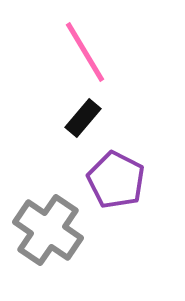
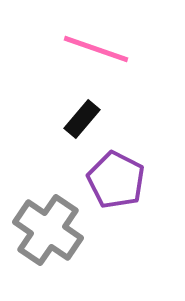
pink line: moved 11 px right, 3 px up; rotated 40 degrees counterclockwise
black rectangle: moved 1 px left, 1 px down
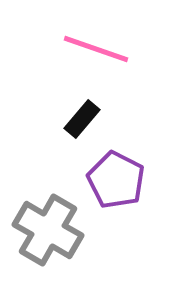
gray cross: rotated 4 degrees counterclockwise
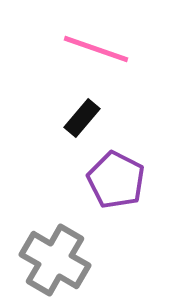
black rectangle: moved 1 px up
gray cross: moved 7 px right, 30 px down
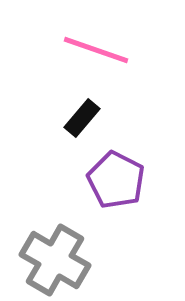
pink line: moved 1 px down
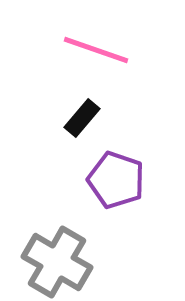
purple pentagon: rotated 8 degrees counterclockwise
gray cross: moved 2 px right, 2 px down
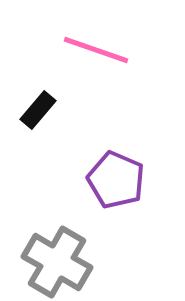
black rectangle: moved 44 px left, 8 px up
purple pentagon: rotated 4 degrees clockwise
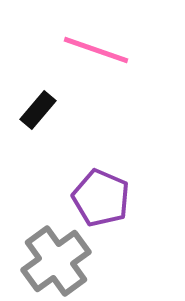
purple pentagon: moved 15 px left, 18 px down
gray cross: moved 1 px left, 1 px up; rotated 24 degrees clockwise
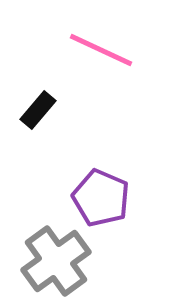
pink line: moved 5 px right; rotated 6 degrees clockwise
